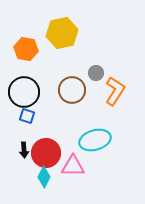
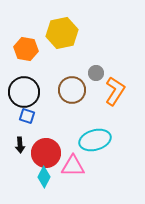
black arrow: moved 4 px left, 5 px up
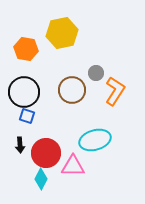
cyan diamond: moved 3 px left, 2 px down
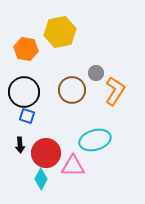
yellow hexagon: moved 2 px left, 1 px up
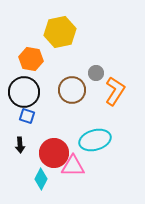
orange hexagon: moved 5 px right, 10 px down
red circle: moved 8 px right
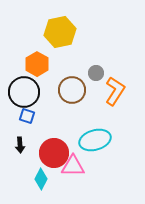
orange hexagon: moved 6 px right, 5 px down; rotated 20 degrees clockwise
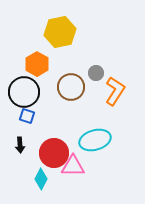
brown circle: moved 1 px left, 3 px up
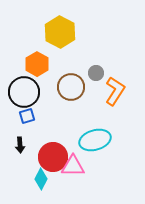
yellow hexagon: rotated 20 degrees counterclockwise
blue square: rotated 35 degrees counterclockwise
red circle: moved 1 px left, 4 px down
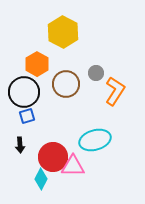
yellow hexagon: moved 3 px right
brown circle: moved 5 px left, 3 px up
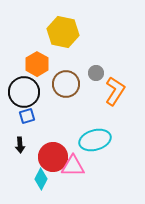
yellow hexagon: rotated 16 degrees counterclockwise
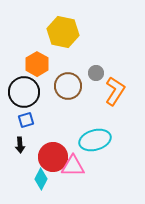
brown circle: moved 2 px right, 2 px down
blue square: moved 1 px left, 4 px down
